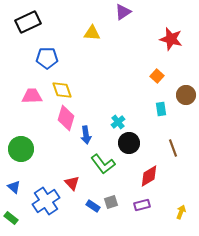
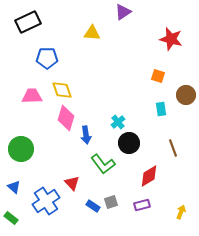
orange square: moved 1 px right; rotated 24 degrees counterclockwise
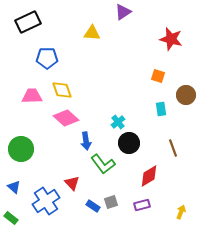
pink diamond: rotated 65 degrees counterclockwise
blue arrow: moved 6 px down
